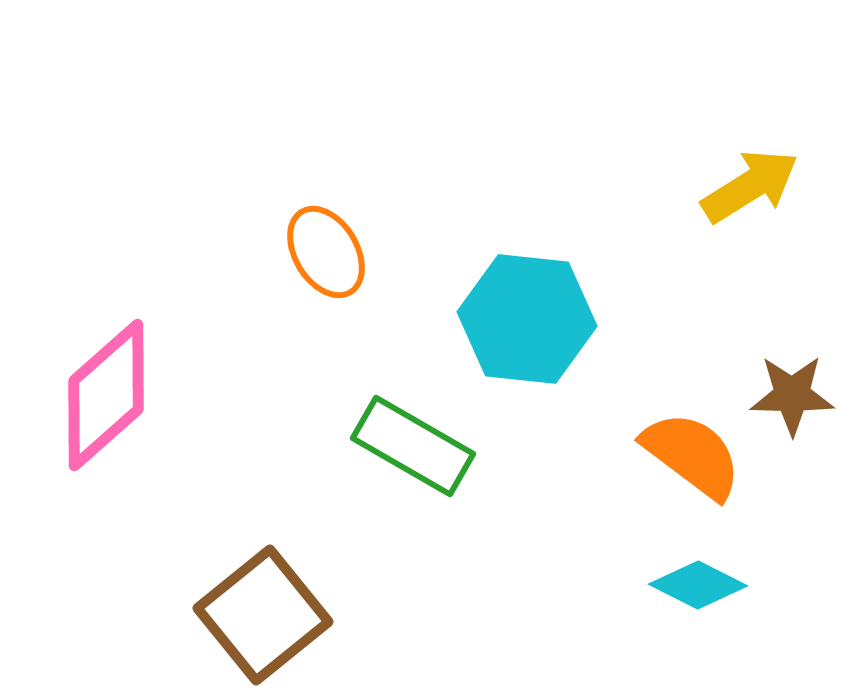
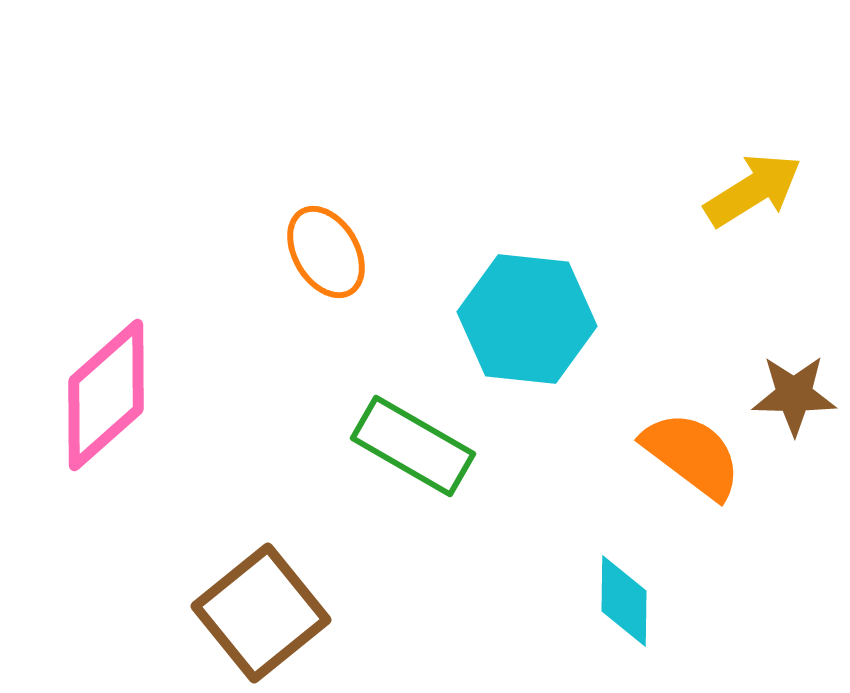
yellow arrow: moved 3 px right, 4 px down
brown star: moved 2 px right
cyan diamond: moved 74 px left, 16 px down; rotated 64 degrees clockwise
brown square: moved 2 px left, 2 px up
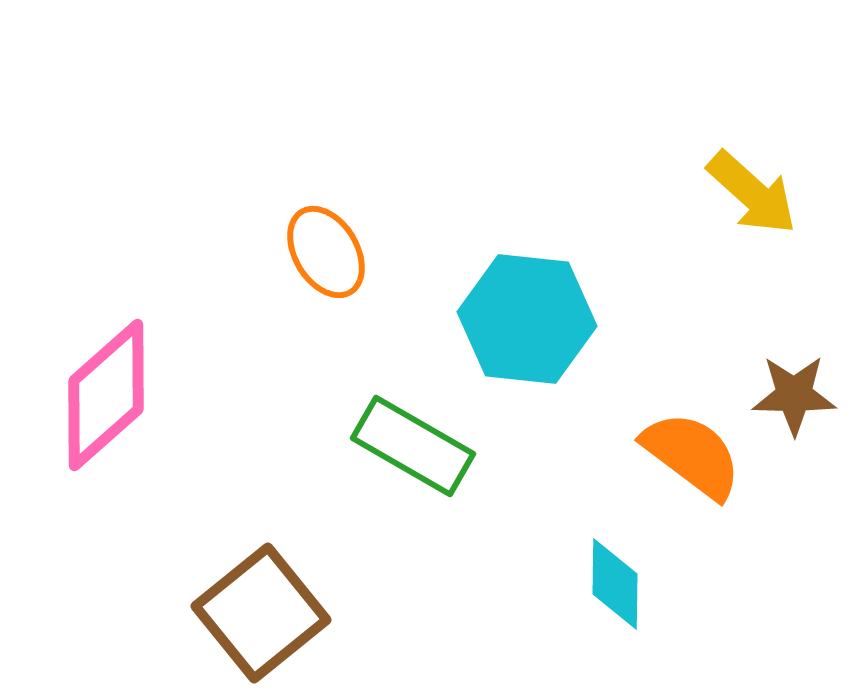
yellow arrow: moved 1 px left, 3 px down; rotated 74 degrees clockwise
cyan diamond: moved 9 px left, 17 px up
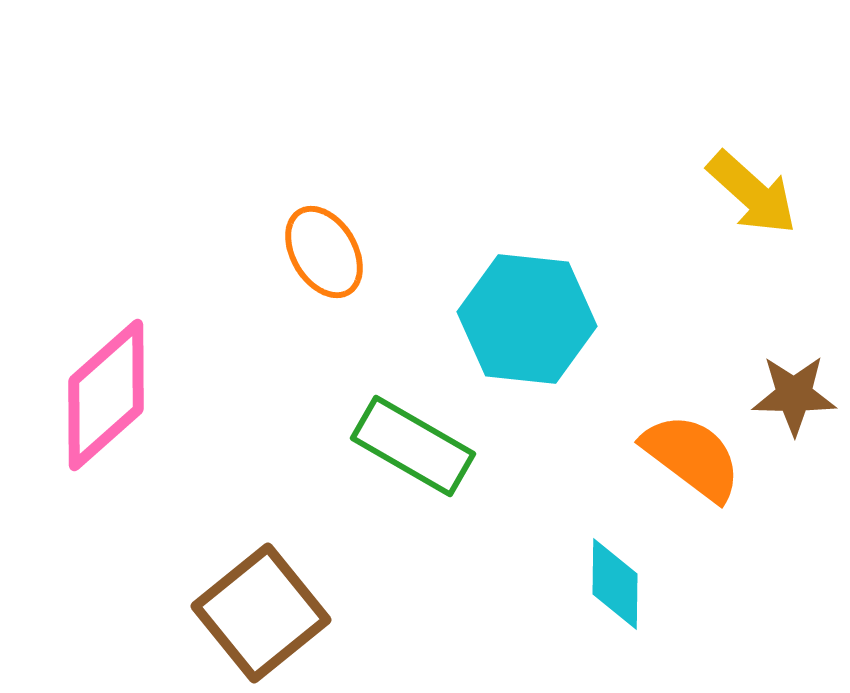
orange ellipse: moved 2 px left
orange semicircle: moved 2 px down
